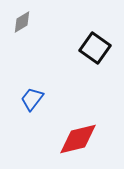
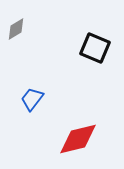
gray diamond: moved 6 px left, 7 px down
black square: rotated 12 degrees counterclockwise
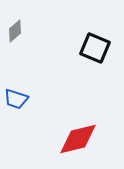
gray diamond: moved 1 px left, 2 px down; rotated 10 degrees counterclockwise
blue trapezoid: moved 16 px left; rotated 110 degrees counterclockwise
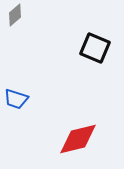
gray diamond: moved 16 px up
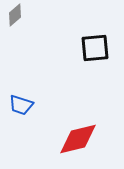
black square: rotated 28 degrees counterclockwise
blue trapezoid: moved 5 px right, 6 px down
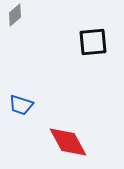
black square: moved 2 px left, 6 px up
red diamond: moved 10 px left, 3 px down; rotated 75 degrees clockwise
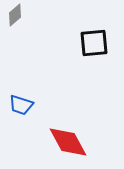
black square: moved 1 px right, 1 px down
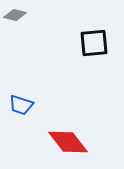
gray diamond: rotated 55 degrees clockwise
red diamond: rotated 9 degrees counterclockwise
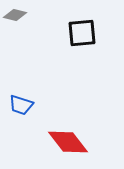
black square: moved 12 px left, 10 px up
